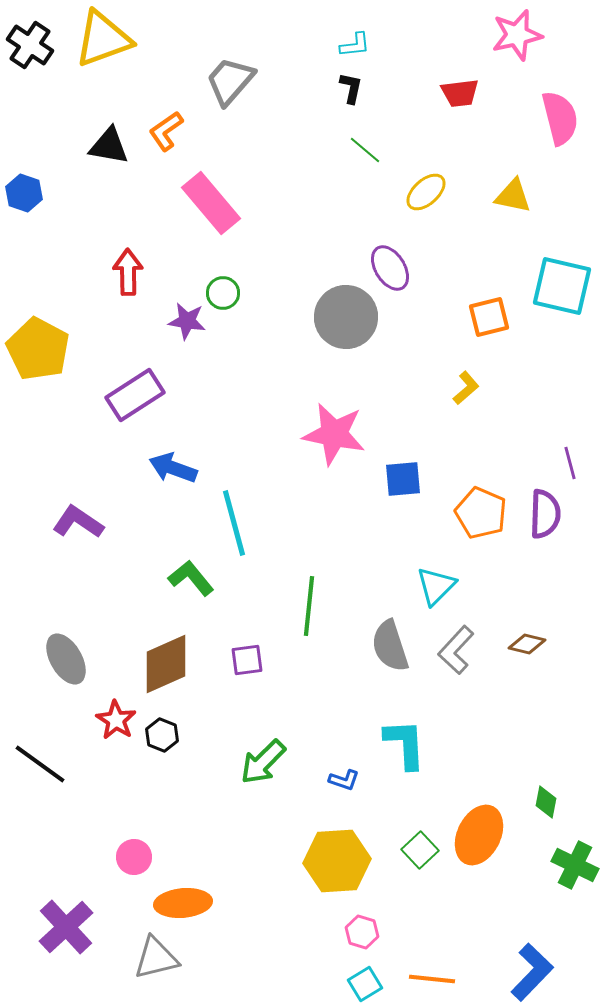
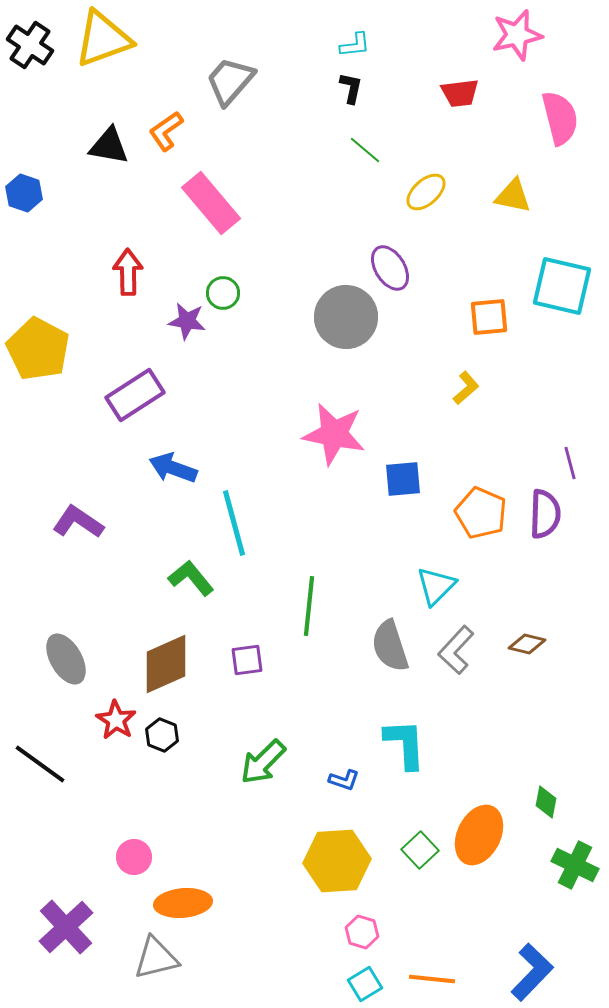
orange square at (489, 317): rotated 9 degrees clockwise
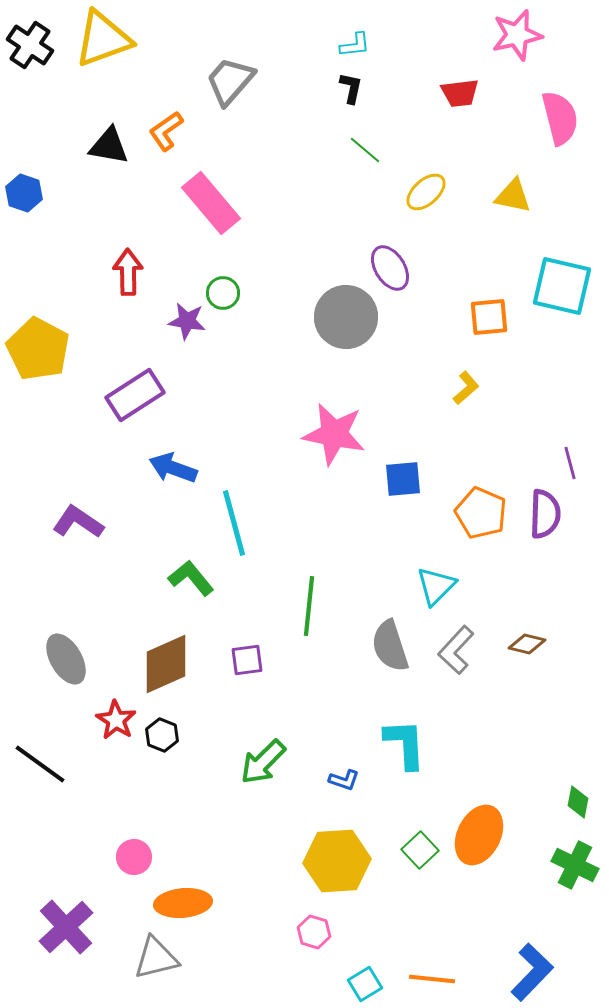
green diamond at (546, 802): moved 32 px right
pink hexagon at (362, 932): moved 48 px left
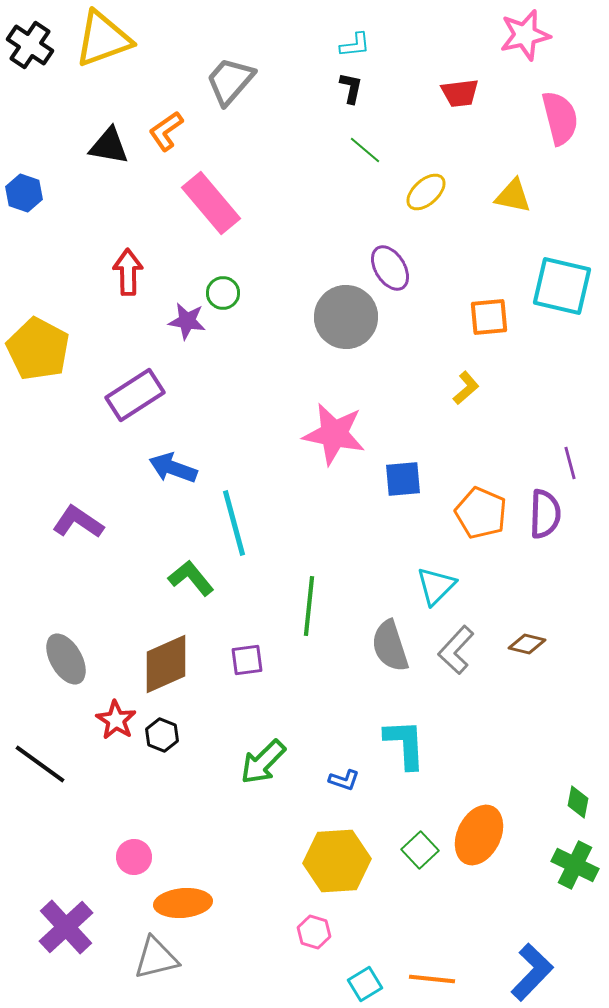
pink star at (517, 35): moved 8 px right
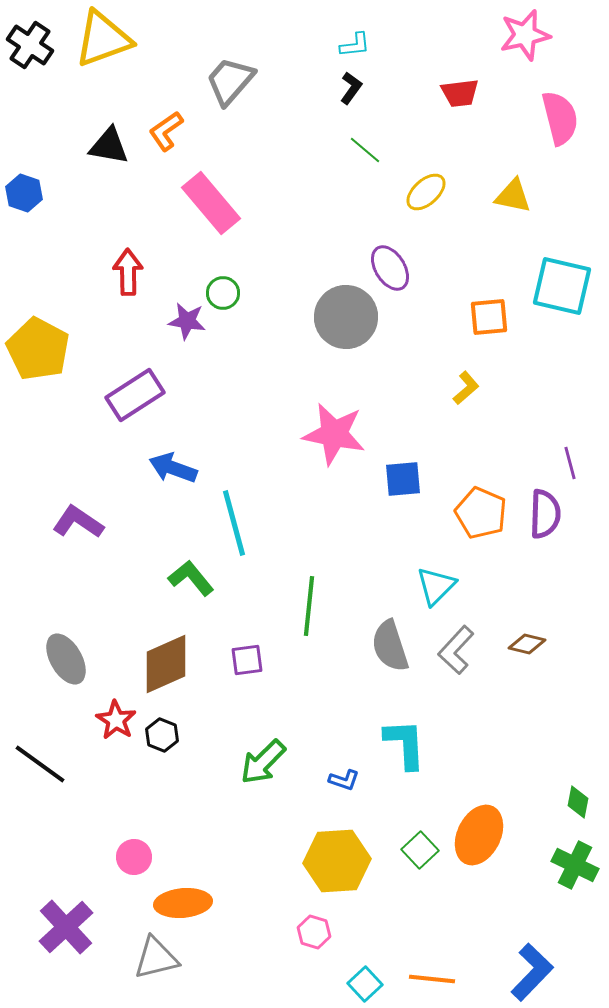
black L-shape at (351, 88): rotated 24 degrees clockwise
cyan square at (365, 984): rotated 12 degrees counterclockwise
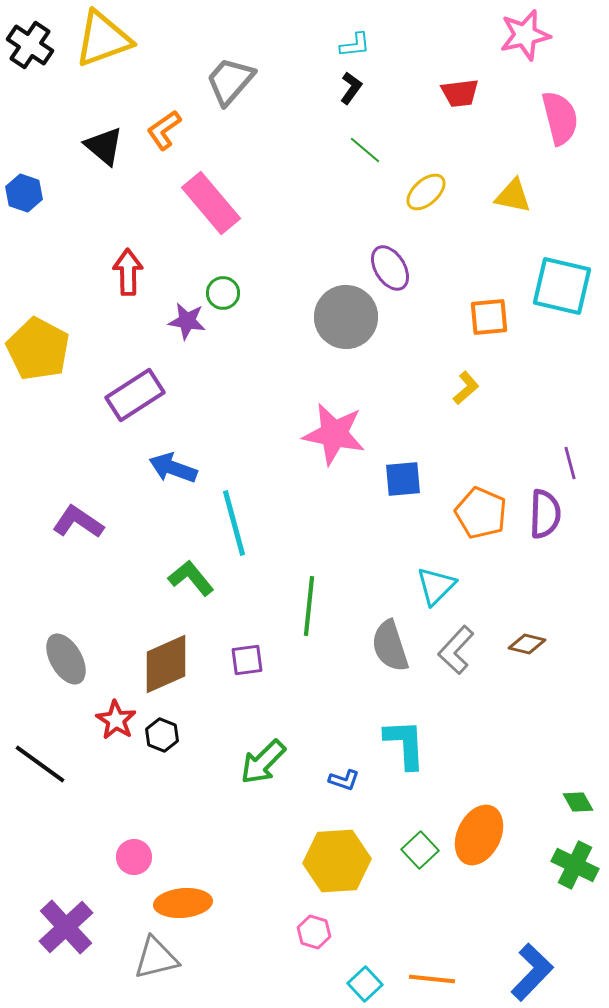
orange L-shape at (166, 131): moved 2 px left, 1 px up
black triangle at (109, 146): moved 5 px left; rotated 30 degrees clockwise
green diamond at (578, 802): rotated 40 degrees counterclockwise
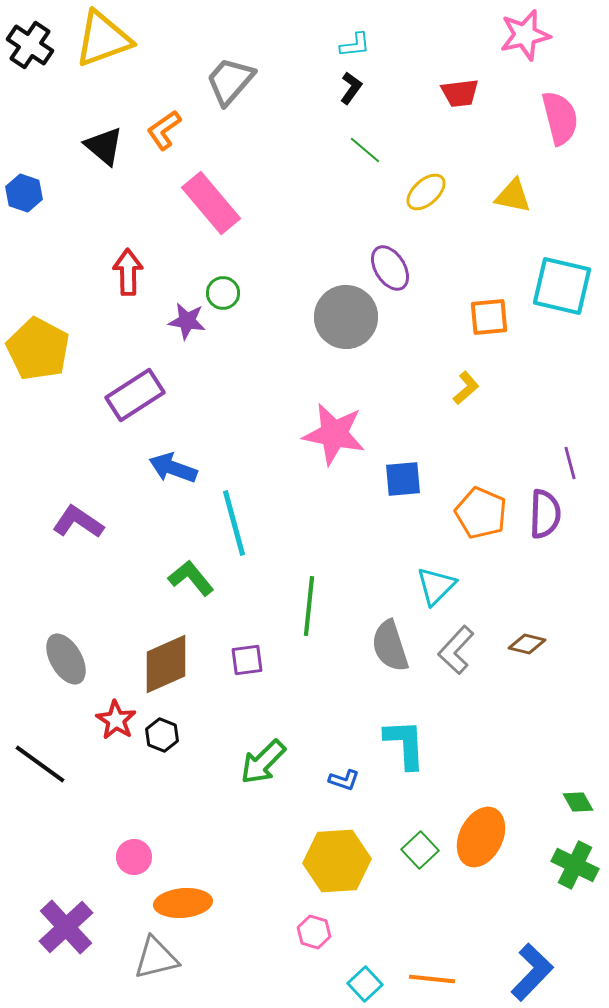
orange ellipse at (479, 835): moved 2 px right, 2 px down
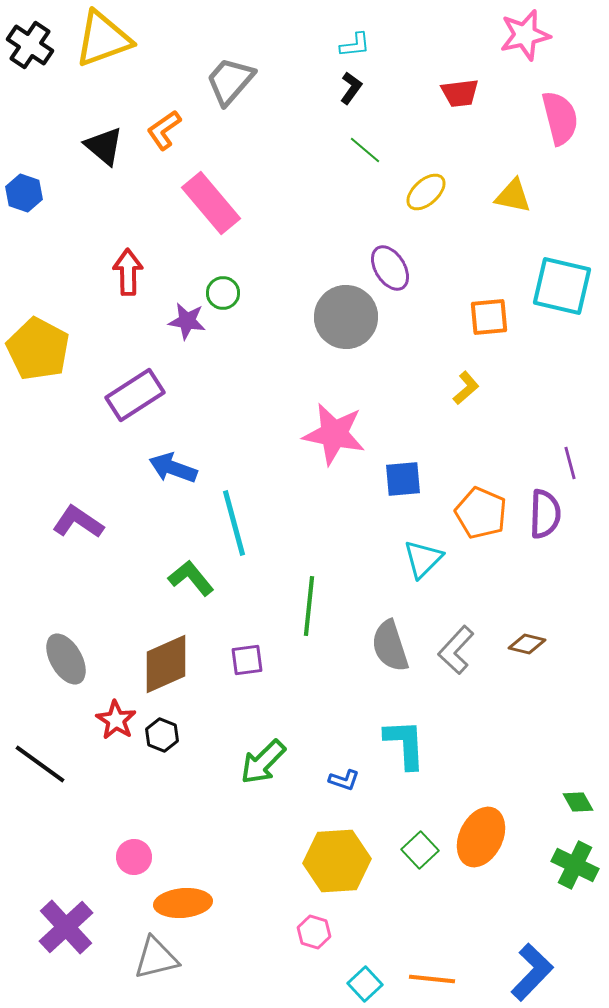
cyan triangle at (436, 586): moved 13 px left, 27 px up
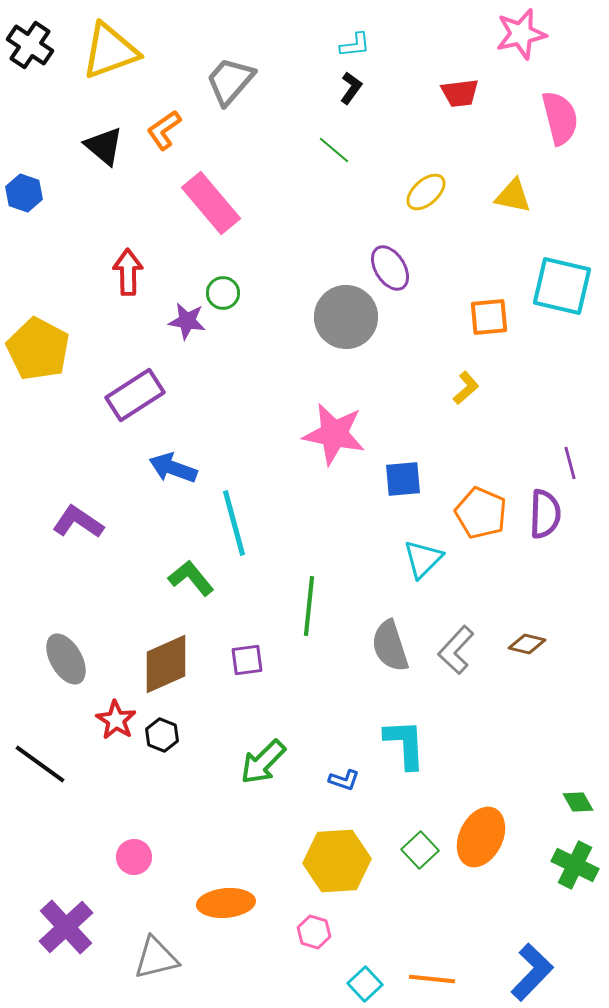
pink star at (525, 35): moved 4 px left, 1 px up
yellow triangle at (103, 39): moved 7 px right, 12 px down
green line at (365, 150): moved 31 px left
orange ellipse at (183, 903): moved 43 px right
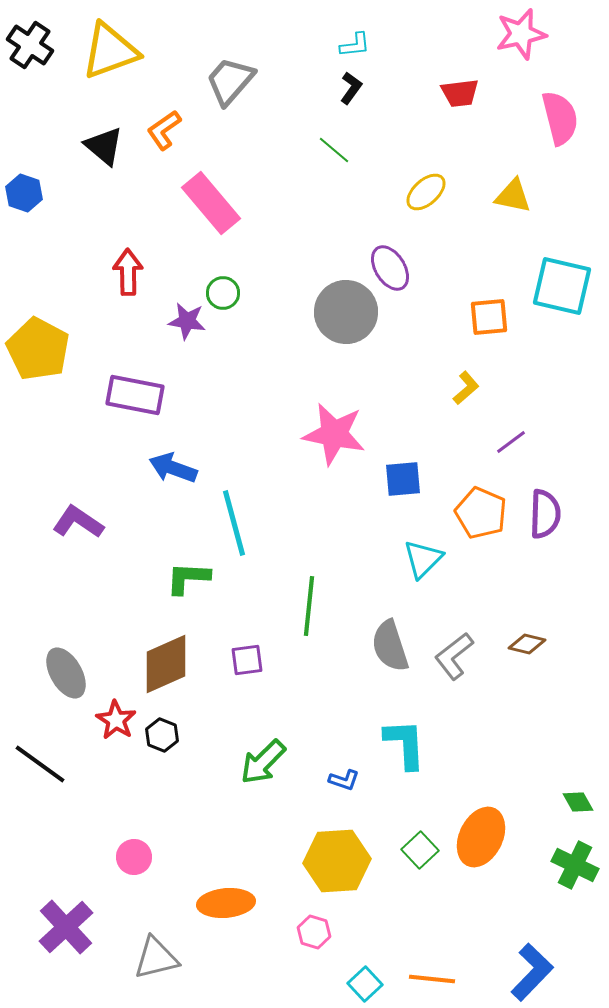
gray circle at (346, 317): moved 5 px up
purple rectangle at (135, 395): rotated 44 degrees clockwise
purple line at (570, 463): moved 59 px left, 21 px up; rotated 68 degrees clockwise
green L-shape at (191, 578): moved 3 px left; rotated 48 degrees counterclockwise
gray L-shape at (456, 650): moved 2 px left, 6 px down; rotated 9 degrees clockwise
gray ellipse at (66, 659): moved 14 px down
